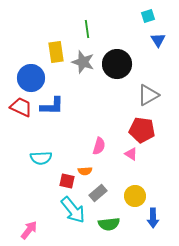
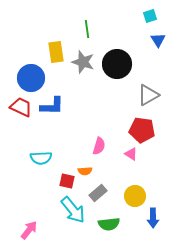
cyan square: moved 2 px right
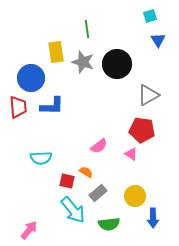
red trapezoid: moved 3 px left; rotated 60 degrees clockwise
pink semicircle: rotated 36 degrees clockwise
orange semicircle: moved 1 px right, 1 px down; rotated 144 degrees counterclockwise
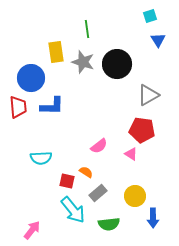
pink arrow: moved 3 px right
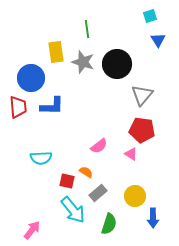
gray triangle: moved 6 px left; rotated 20 degrees counterclockwise
green semicircle: rotated 65 degrees counterclockwise
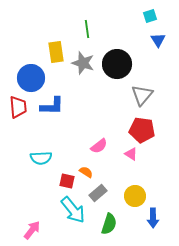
gray star: moved 1 px down
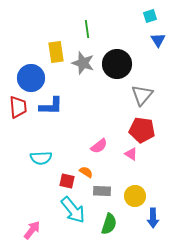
blue L-shape: moved 1 px left
gray rectangle: moved 4 px right, 2 px up; rotated 42 degrees clockwise
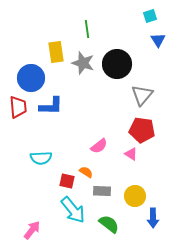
green semicircle: rotated 70 degrees counterclockwise
